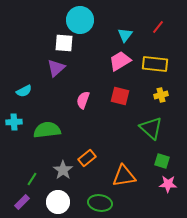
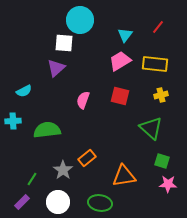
cyan cross: moved 1 px left, 1 px up
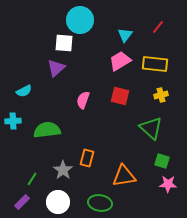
orange rectangle: rotated 36 degrees counterclockwise
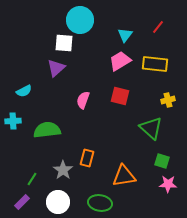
yellow cross: moved 7 px right, 5 px down
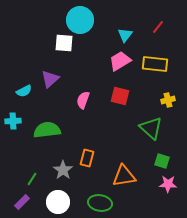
purple triangle: moved 6 px left, 11 px down
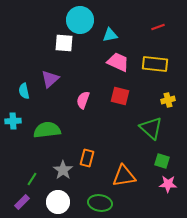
red line: rotated 32 degrees clockwise
cyan triangle: moved 15 px left; rotated 42 degrees clockwise
pink trapezoid: moved 2 px left, 1 px down; rotated 55 degrees clockwise
cyan semicircle: rotated 105 degrees clockwise
